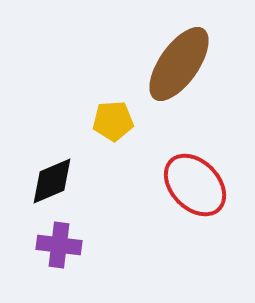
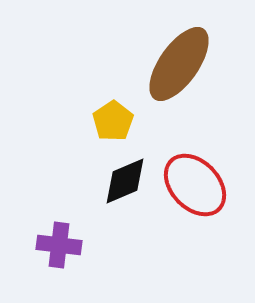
yellow pentagon: rotated 30 degrees counterclockwise
black diamond: moved 73 px right
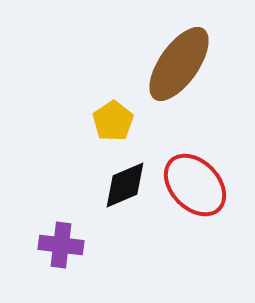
black diamond: moved 4 px down
purple cross: moved 2 px right
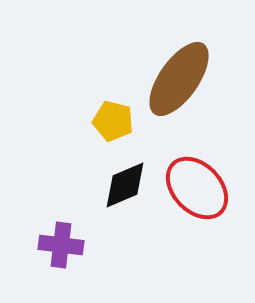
brown ellipse: moved 15 px down
yellow pentagon: rotated 24 degrees counterclockwise
red ellipse: moved 2 px right, 3 px down
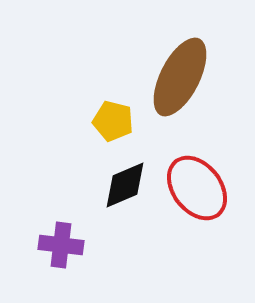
brown ellipse: moved 1 px right, 2 px up; rotated 8 degrees counterclockwise
red ellipse: rotated 6 degrees clockwise
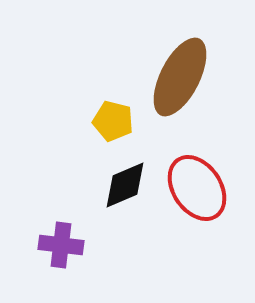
red ellipse: rotated 4 degrees clockwise
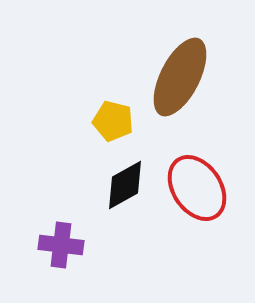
black diamond: rotated 6 degrees counterclockwise
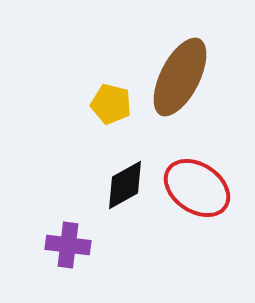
yellow pentagon: moved 2 px left, 17 px up
red ellipse: rotated 22 degrees counterclockwise
purple cross: moved 7 px right
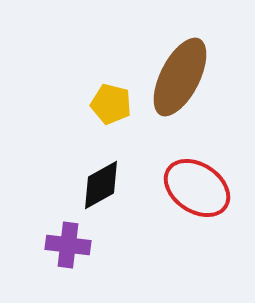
black diamond: moved 24 px left
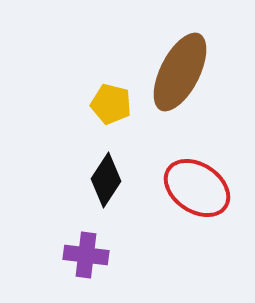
brown ellipse: moved 5 px up
black diamond: moved 5 px right, 5 px up; rotated 28 degrees counterclockwise
purple cross: moved 18 px right, 10 px down
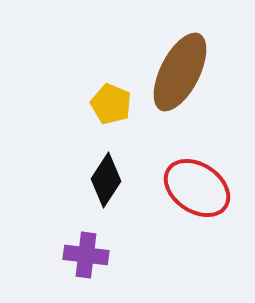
yellow pentagon: rotated 9 degrees clockwise
